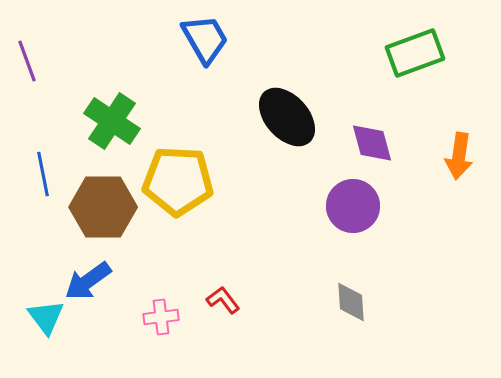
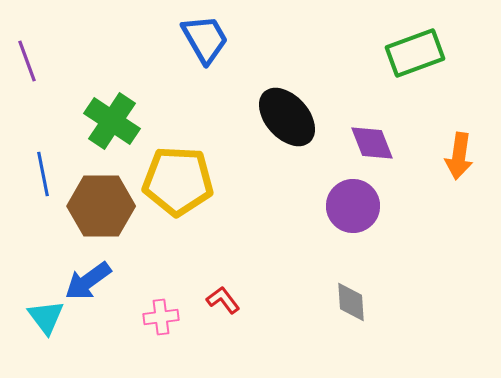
purple diamond: rotated 6 degrees counterclockwise
brown hexagon: moved 2 px left, 1 px up
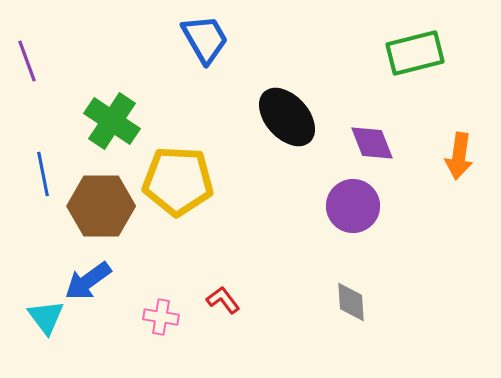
green rectangle: rotated 6 degrees clockwise
pink cross: rotated 16 degrees clockwise
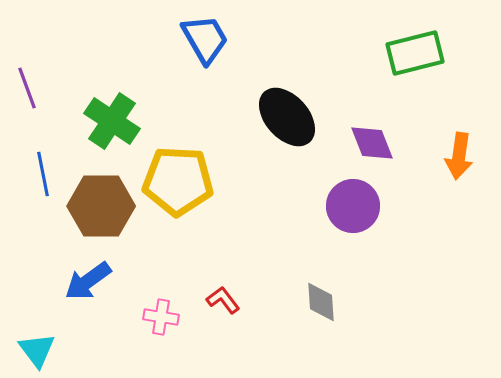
purple line: moved 27 px down
gray diamond: moved 30 px left
cyan triangle: moved 9 px left, 33 px down
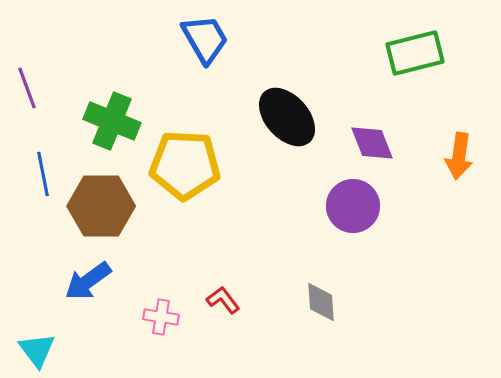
green cross: rotated 12 degrees counterclockwise
yellow pentagon: moved 7 px right, 16 px up
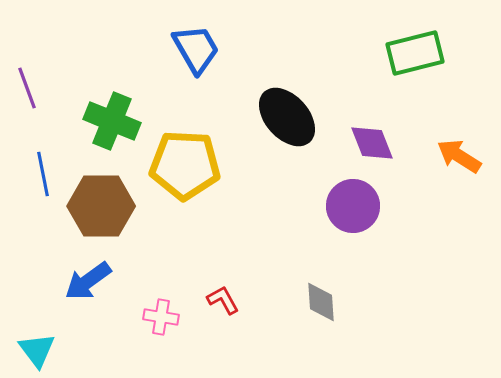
blue trapezoid: moved 9 px left, 10 px down
orange arrow: rotated 114 degrees clockwise
red L-shape: rotated 8 degrees clockwise
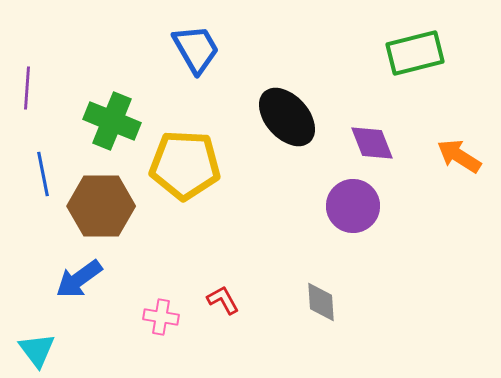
purple line: rotated 24 degrees clockwise
blue arrow: moved 9 px left, 2 px up
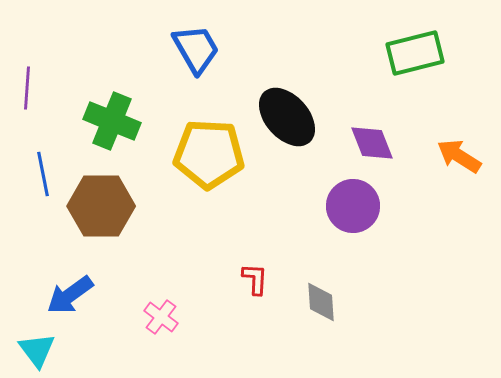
yellow pentagon: moved 24 px right, 11 px up
blue arrow: moved 9 px left, 16 px down
red L-shape: moved 32 px right, 21 px up; rotated 32 degrees clockwise
pink cross: rotated 28 degrees clockwise
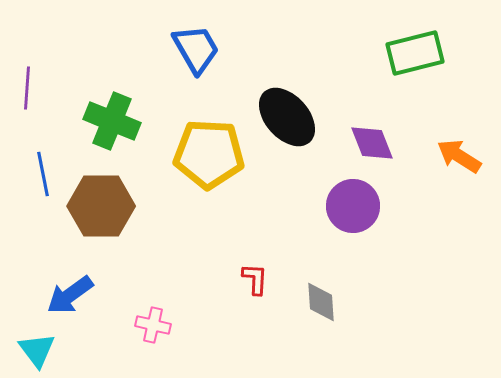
pink cross: moved 8 px left, 8 px down; rotated 24 degrees counterclockwise
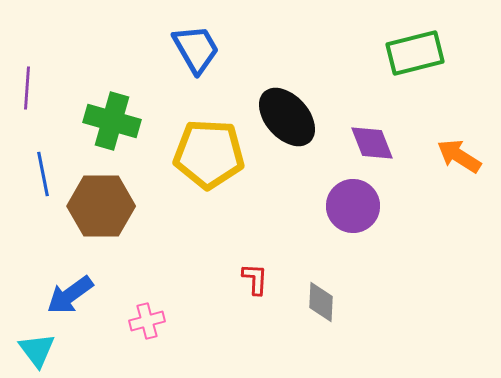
green cross: rotated 6 degrees counterclockwise
gray diamond: rotated 6 degrees clockwise
pink cross: moved 6 px left, 4 px up; rotated 28 degrees counterclockwise
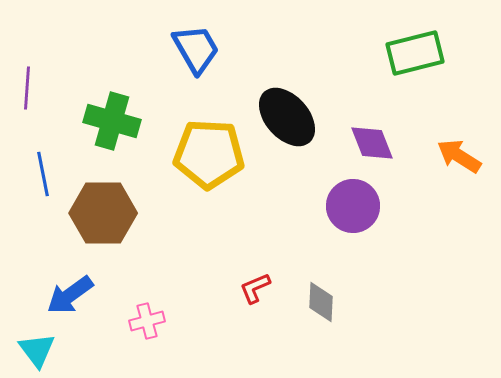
brown hexagon: moved 2 px right, 7 px down
red L-shape: moved 9 px down; rotated 116 degrees counterclockwise
